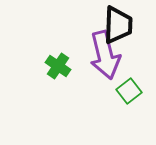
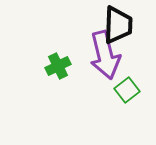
green cross: rotated 30 degrees clockwise
green square: moved 2 px left, 1 px up
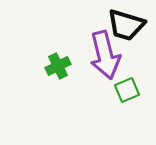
black trapezoid: moved 8 px right; rotated 105 degrees clockwise
green square: rotated 15 degrees clockwise
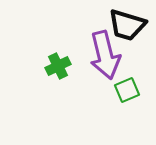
black trapezoid: moved 1 px right
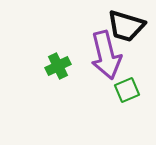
black trapezoid: moved 1 px left, 1 px down
purple arrow: moved 1 px right
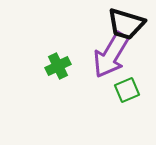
black trapezoid: moved 2 px up
purple arrow: moved 5 px right; rotated 45 degrees clockwise
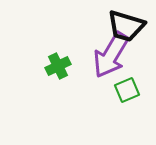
black trapezoid: moved 2 px down
